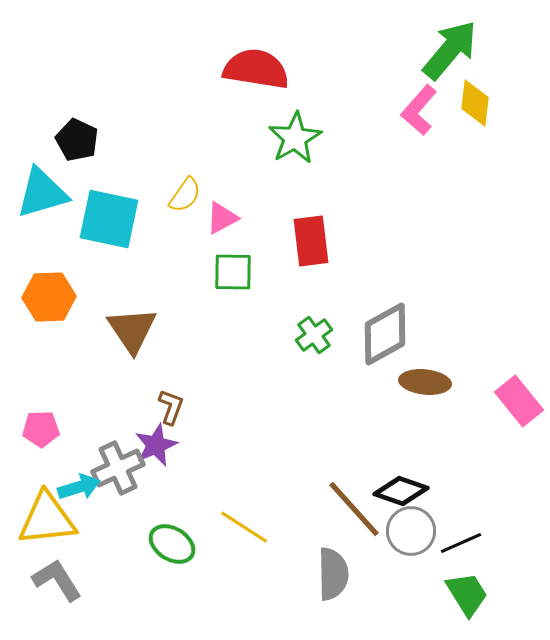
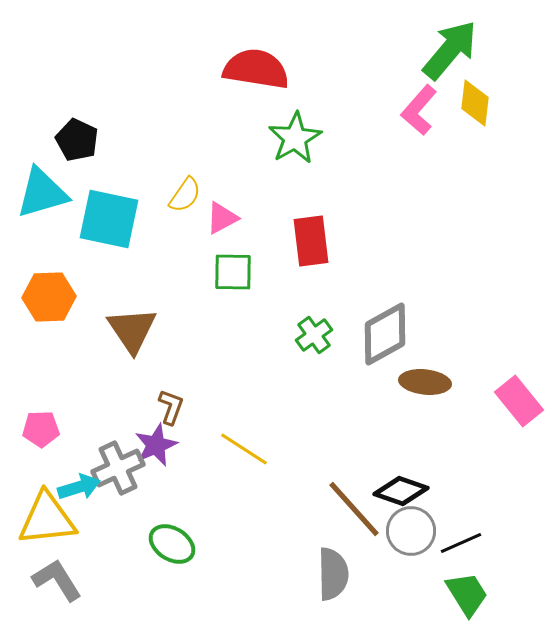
yellow line: moved 78 px up
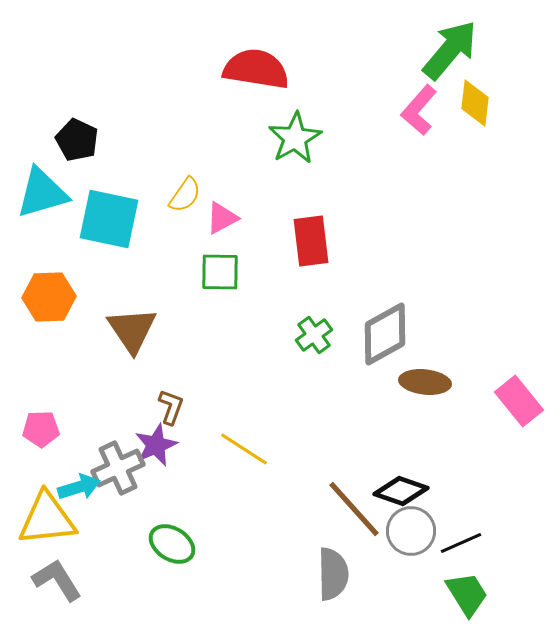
green square: moved 13 px left
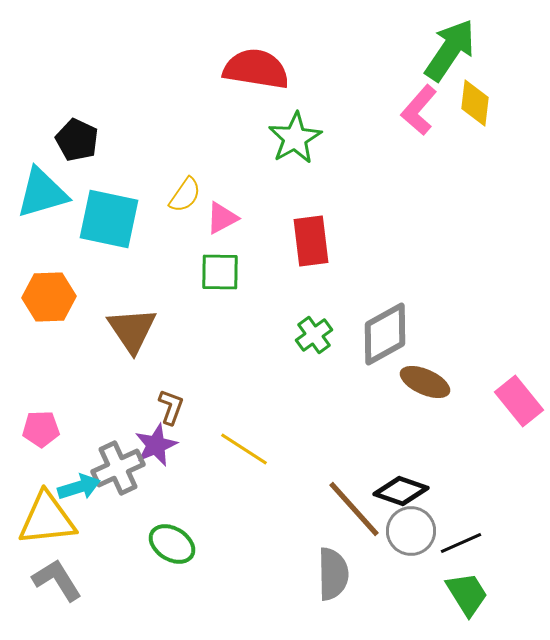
green arrow: rotated 6 degrees counterclockwise
brown ellipse: rotated 18 degrees clockwise
